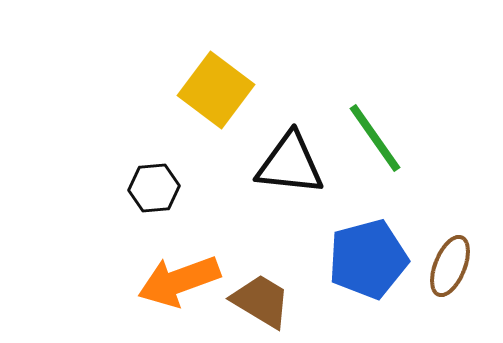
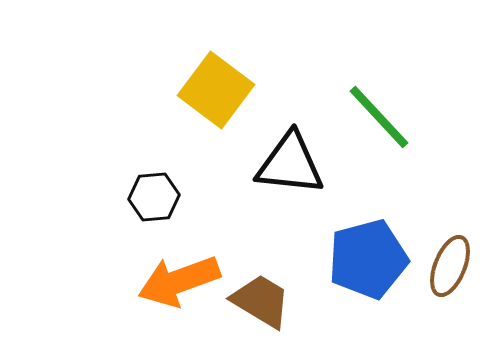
green line: moved 4 px right, 21 px up; rotated 8 degrees counterclockwise
black hexagon: moved 9 px down
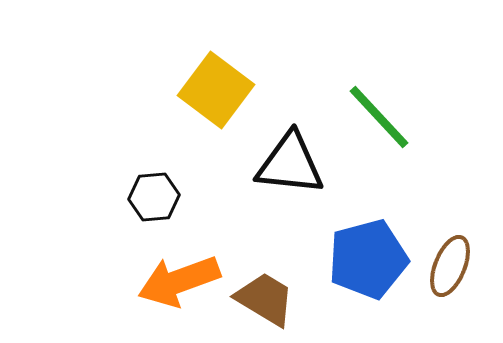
brown trapezoid: moved 4 px right, 2 px up
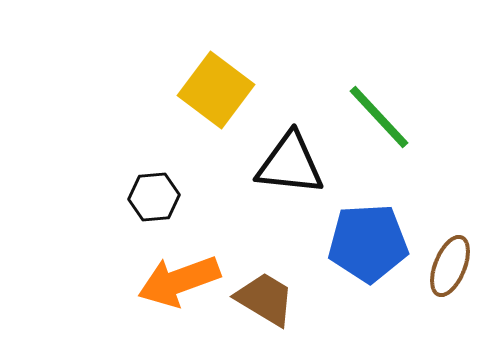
blue pentagon: moved 16 px up; rotated 12 degrees clockwise
